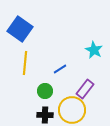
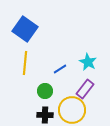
blue square: moved 5 px right
cyan star: moved 6 px left, 12 px down
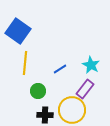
blue square: moved 7 px left, 2 px down
cyan star: moved 3 px right, 3 px down
green circle: moved 7 px left
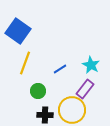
yellow line: rotated 15 degrees clockwise
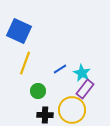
blue square: moved 1 px right; rotated 10 degrees counterclockwise
cyan star: moved 9 px left, 8 px down
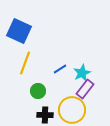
cyan star: rotated 18 degrees clockwise
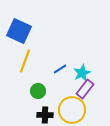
yellow line: moved 2 px up
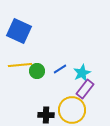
yellow line: moved 5 px left, 4 px down; rotated 65 degrees clockwise
green circle: moved 1 px left, 20 px up
black cross: moved 1 px right
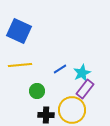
green circle: moved 20 px down
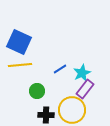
blue square: moved 11 px down
